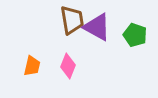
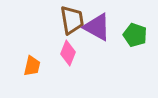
pink diamond: moved 13 px up
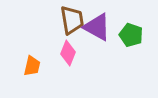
green pentagon: moved 4 px left
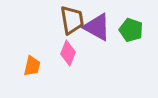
green pentagon: moved 5 px up
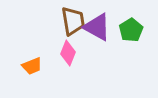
brown trapezoid: moved 1 px right, 1 px down
green pentagon: rotated 20 degrees clockwise
orange trapezoid: rotated 55 degrees clockwise
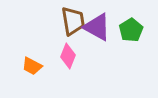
pink diamond: moved 3 px down
orange trapezoid: rotated 50 degrees clockwise
